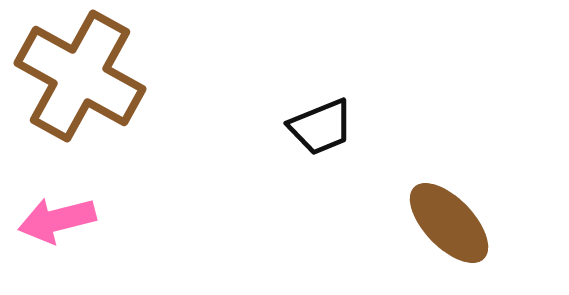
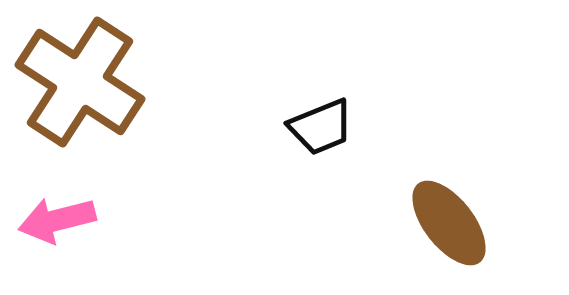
brown cross: moved 6 px down; rotated 4 degrees clockwise
brown ellipse: rotated 6 degrees clockwise
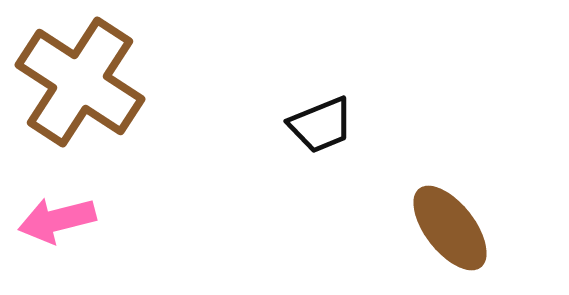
black trapezoid: moved 2 px up
brown ellipse: moved 1 px right, 5 px down
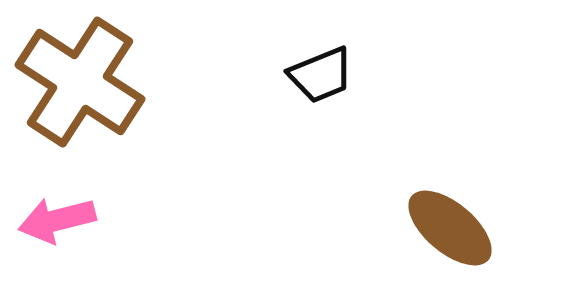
black trapezoid: moved 50 px up
brown ellipse: rotated 12 degrees counterclockwise
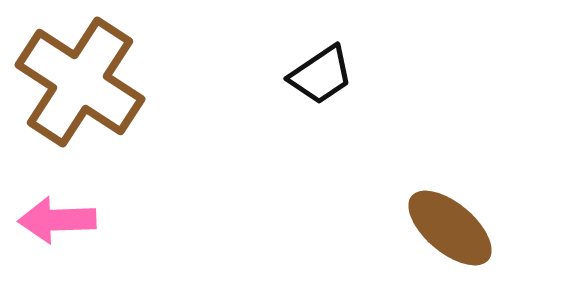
black trapezoid: rotated 12 degrees counterclockwise
pink arrow: rotated 12 degrees clockwise
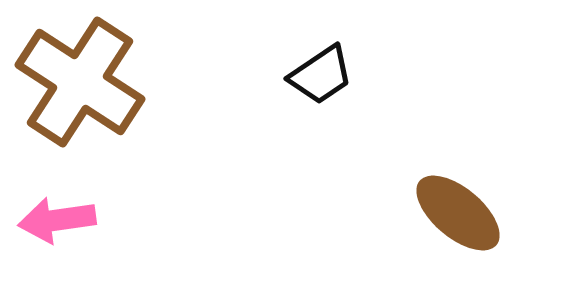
pink arrow: rotated 6 degrees counterclockwise
brown ellipse: moved 8 px right, 15 px up
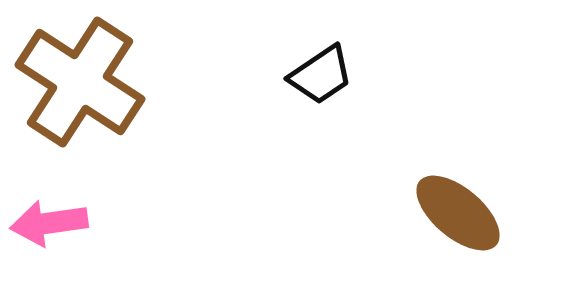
pink arrow: moved 8 px left, 3 px down
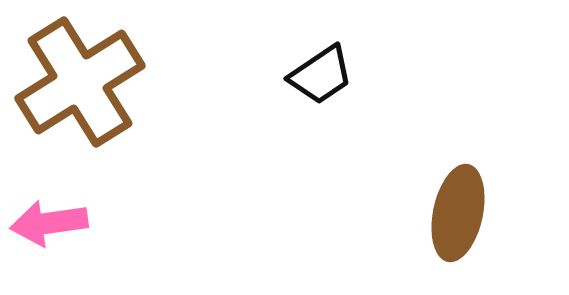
brown cross: rotated 25 degrees clockwise
brown ellipse: rotated 62 degrees clockwise
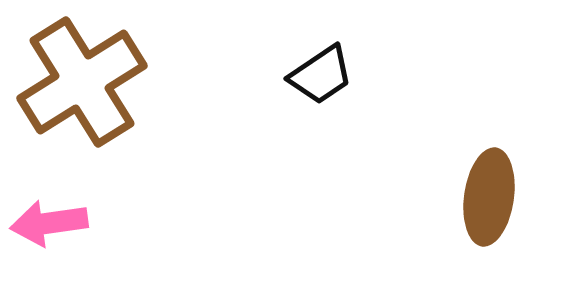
brown cross: moved 2 px right
brown ellipse: moved 31 px right, 16 px up; rotated 4 degrees counterclockwise
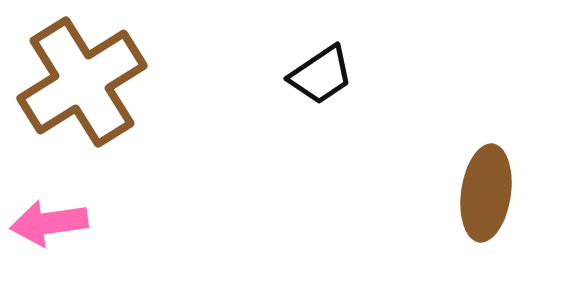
brown ellipse: moved 3 px left, 4 px up
